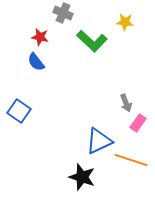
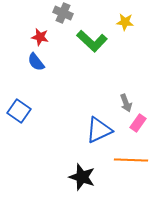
blue triangle: moved 11 px up
orange line: rotated 16 degrees counterclockwise
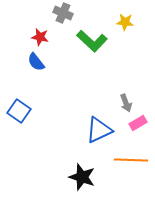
pink rectangle: rotated 24 degrees clockwise
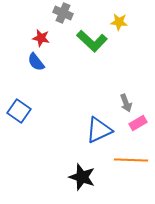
yellow star: moved 6 px left
red star: moved 1 px right, 1 px down
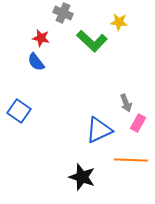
pink rectangle: rotated 30 degrees counterclockwise
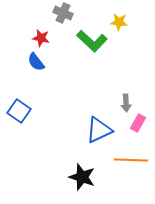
gray arrow: rotated 18 degrees clockwise
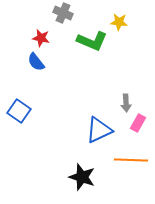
green L-shape: rotated 20 degrees counterclockwise
